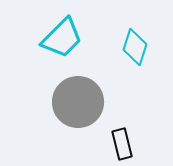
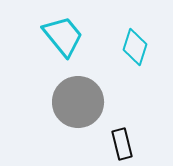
cyan trapezoid: moved 1 px right, 2 px up; rotated 84 degrees counterclockwise
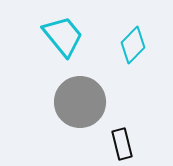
cyan diamond: moved 2 px left, 2 px up; rotated 27 degrees clockwise
gray circle: moved 2 px right
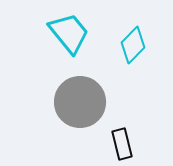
cyan trapezoid: moved 6 px right, 3 px up
